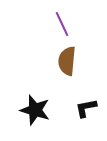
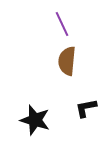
black star: moved 10 px down
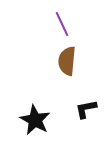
black L-shape: moved 1 px down
black star: rotated 12 degrees clockwise
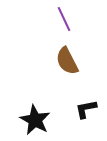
purple line: moved 2 px right, 5 px up
brown semicircle: rotated 32 degrees counterclockwise
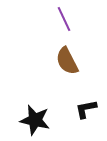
black star: rotated 16 degrees counterclockwise
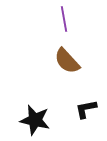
purple line: rotated 15 degrees clockwise
brown semicircle: rotated 16 degrees counterclockwise
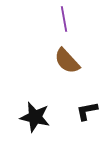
black L-shape: moved 1 px right, 2 px down
black star: moved 3 px up
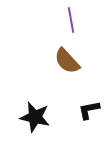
purple line: moved 7 px right, 1 px down
black L-shape: moved 2 px right, 1 px up
